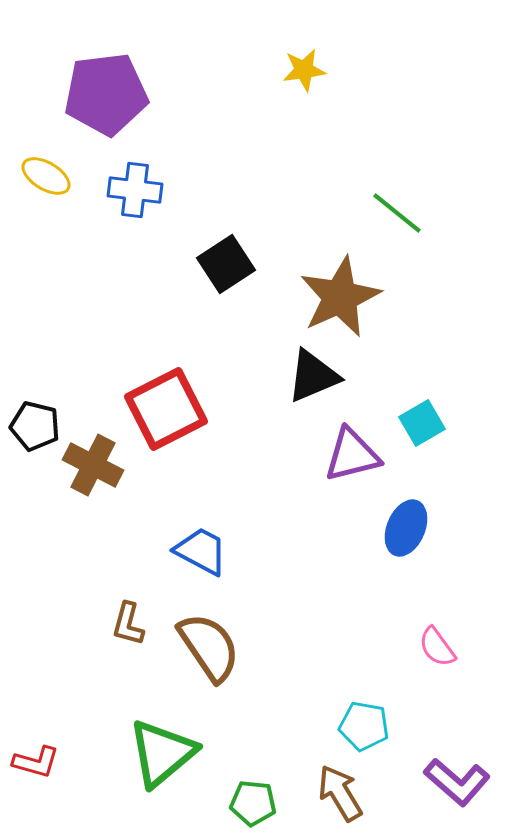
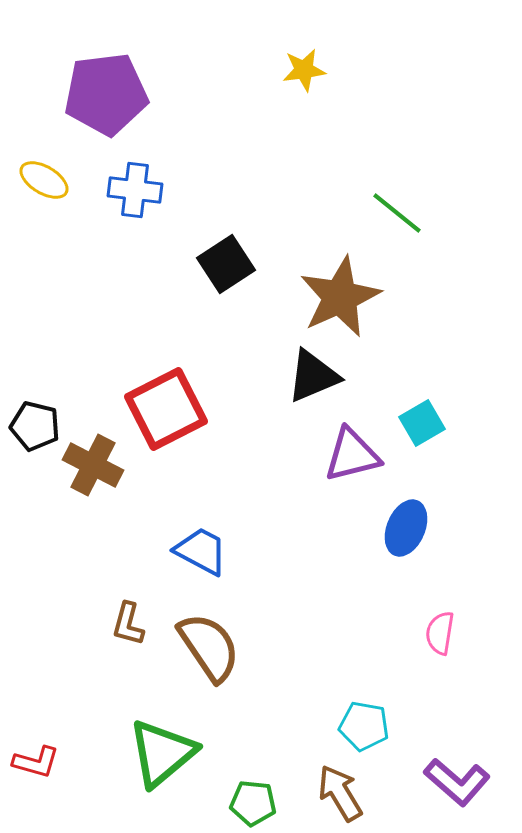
yellow ellipse: moved 2 px left, 4 px down
pink semicircle: moved 3 px right, 14 px up; rotated 45 degrees clockwise
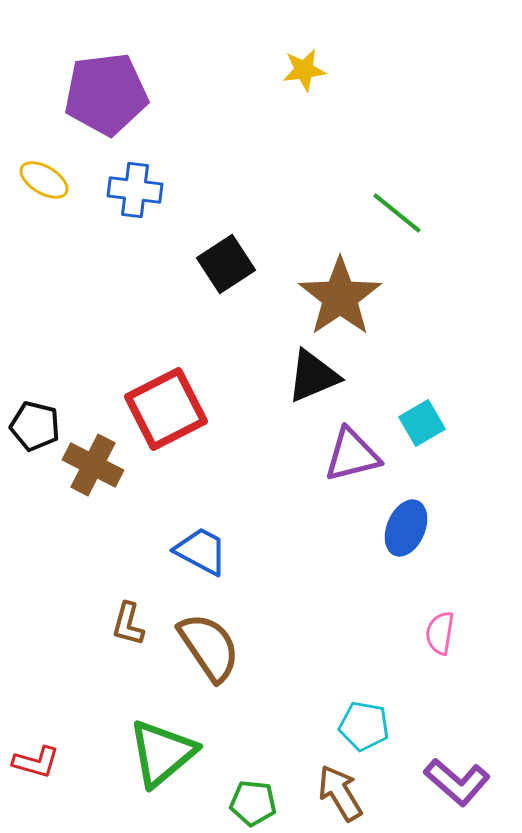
brown star: rotated 10 degrees counterclockwise
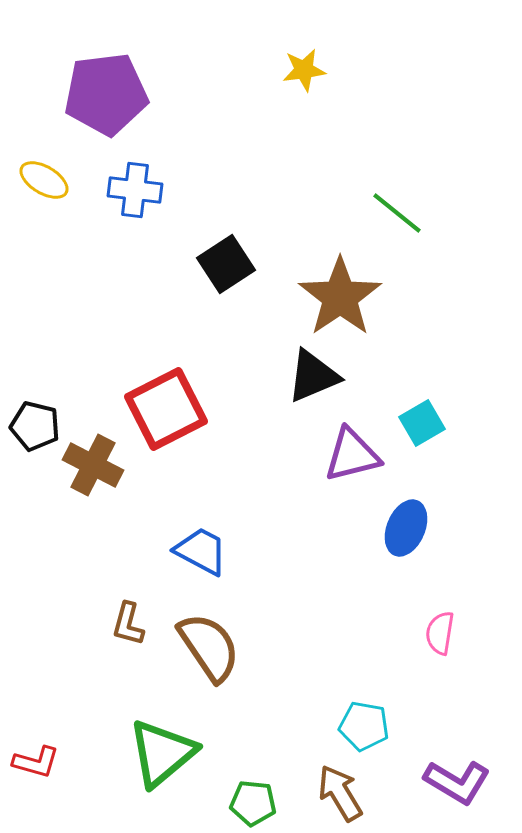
purple L-shape: rotated 10 degrees counterclockwise
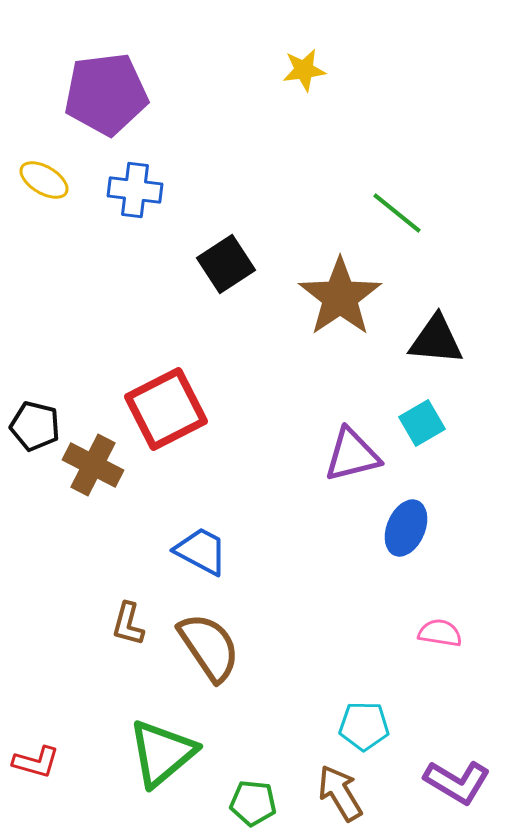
black triangle: moved 123 px right, 36 px up; rotated 28 degrees clockwise
pink semicircle: rotated 90 degrees clockwise
cyan pentagon: rotated 9 degrees counterclockwise
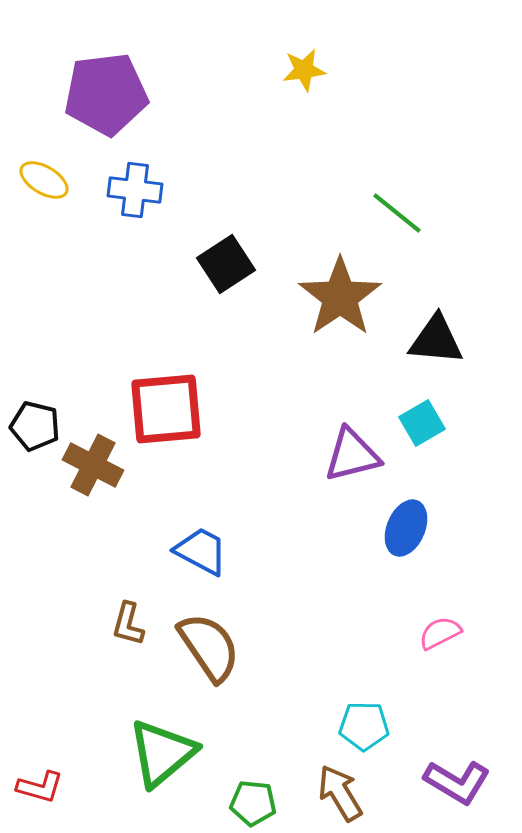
red square: rotated 22 degrees clockwise
pink semicircle: rotated 36 degrees counterclockwise
red L-shape: moved 4 px right, 25 px down
